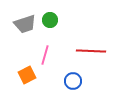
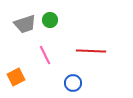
pink line: rotated 42 degrees counterclockwise
orange square: moved 11 px left, 2 px down
blue circle: moved 2 px down
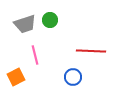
pink line: moved 10 px left; rotated 12 degrees clockwise
blue circle: moved 6 px up
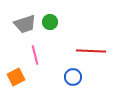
green circle: moved 2 px down
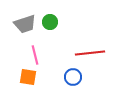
red line: moved 1 px left, 2 px down; rotated 8 degrees counterclockwise
orange square: moved 12 px right; rotated 36 degrees clockwise
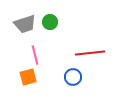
orange square: rotated 24 degrees counterclockwise
